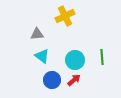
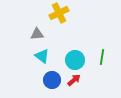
yellow cross: moved 6 px left, 3 px up
green line: rotated 14 degrees clockwise
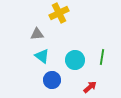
red arrow: moved 16 px right, 7 px down
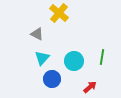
yellow cross: rotated 24 degrees counterclockwise
gray triangle: rotated 32 degrees clockwise
cyan triangle: moved 2 px down; rotated 35 degrees clockwise
cyan circle: moved 1 px left, 1 px down
blue circle: moved 1 px up
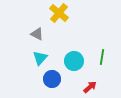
cyan triangle: moved 2 px left
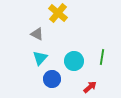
yellow cross: moved 1 px left
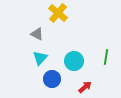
green line: moved 4 px right
red arrow: moved 5 px left
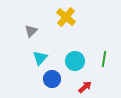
yellow cross: moved 8 px right, 4 px down
gray triangle: moved 6 px left, 3 px up; rotated 48 degrees clockwise
green line: moved 2 px left, 2 px down
cyan circle: moved 1 px right
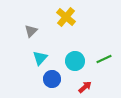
green line: rotated 56 degrees clockwise
